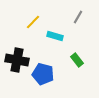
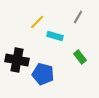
yellow line: moved 4 px right
green rectangle: moved 3 px right, 3 px up
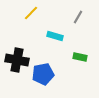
yellow line: moved 6 px left, 9 px up
green rectangle: rotated 40 degrees counterclockwise
blue pentagon: rotated 25 degrees counterclockwise
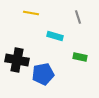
yellow line: rotated 56 degrees clockwise
gray line: rotated 48 degrees counterclockwise
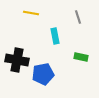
cyan rectangle: rotated 63 degrees clockwise
green rectangle: moved 1 px right
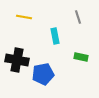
yellow line: moved 7 px left, 4 px down
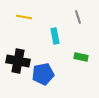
black cross: moved 1 px right, 1 px down
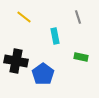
yellow line: rotated 28 degrees clockwise
black cross: moved 2 px left
blue pentagon: rotated 25 degrees counterclockwise
